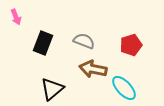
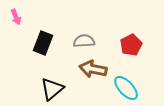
gray semicircle: rotated 25 degrees counterclockwise
red pentagon: rotated 10 degrees counterclockwise
cyan ellipse: moved 2 px right
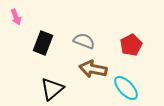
gray semicircle: rotated 25 degrees clockwise
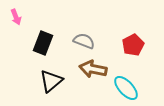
red pentagon: moved 2 px right
black triangle: moved 1 px left, 8 px up
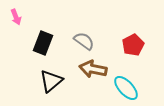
gray semicircle: rotated 15 degrees clockwise
